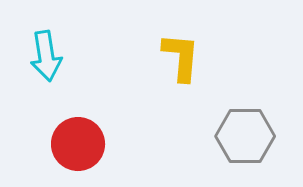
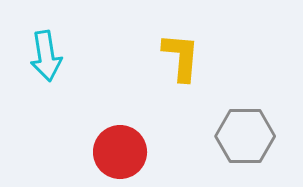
red circle: moved 42 px right, 8 px down
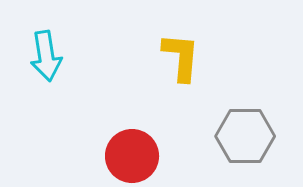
red circle: moved 12 px right, 4 px down
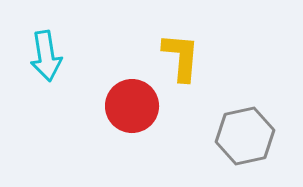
gray hexagon: rotated 12 degrees counterclockwise
red circle: moved 50 px up
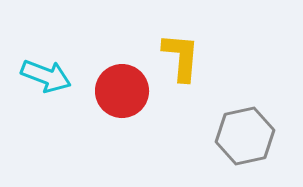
cyan arrow: moved 20 px down; rotated 60 degrees counterclockwise
red circle: moved 10 px left, 15 px up
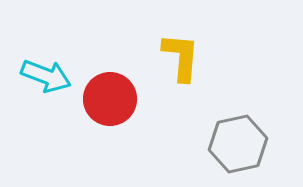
red circle: moved 12 px left, 8 px down
gray hexagon: moved 7 px left, 8 px down
